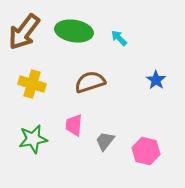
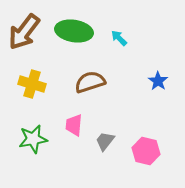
blue star: moved 2 px right, 1 px down
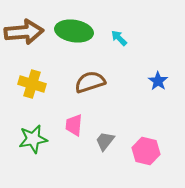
brown arrow: rotated 132 degrees counterclockwise
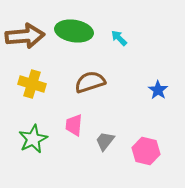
brown arrow: moved 1 px right, 4 px down
blue star: moved 9 px down
green star: rotated 16 degrees counterclockwise
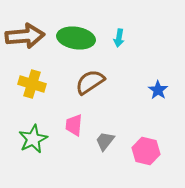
green ellipse: moved 2 px right, 7 px down
cyan arrow: rotated 126 degrees counterclockwise
brown semicircle: rotated 16 degrees counterclockwise
